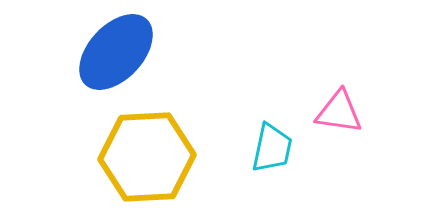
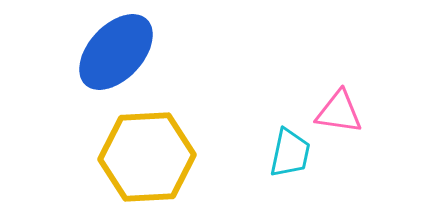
cyan trapezoid: moved 18 px right, 5 px down
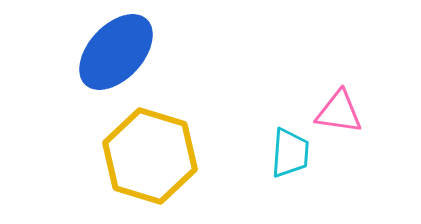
cyan trapezoid: rotated 8 degrees counterclockwise
yellow hexagon: moved 3 px right, 1 px up; rotated 20 degrees clockwise
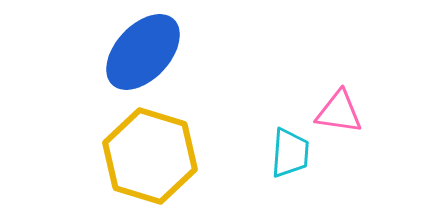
blue ellipse: moved 27 px right
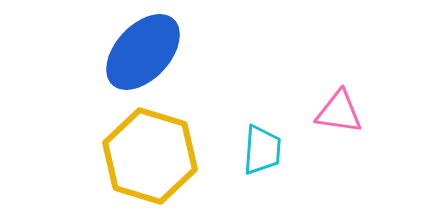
cyan trapezoid: moved 28 px left, 3 px up
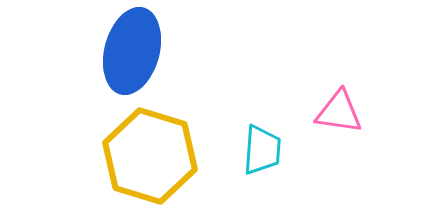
blue ellipse: moved 11 px left, 1 px up; rotated 28 degrees counterclockwise
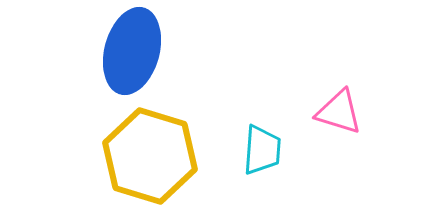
pink triangle: rotated 9 degrees clockwise
